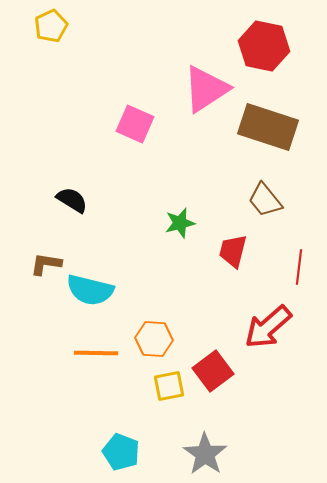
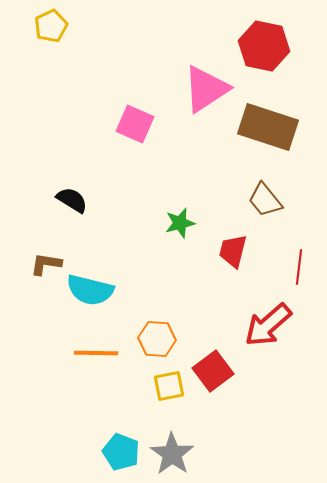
red arrow: moved 2 px up
orange hexagon: moved 3 px right
gray star: moved 33 px left
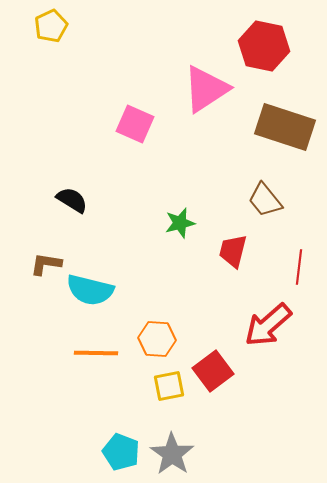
brown rectangle: moved 17 px right
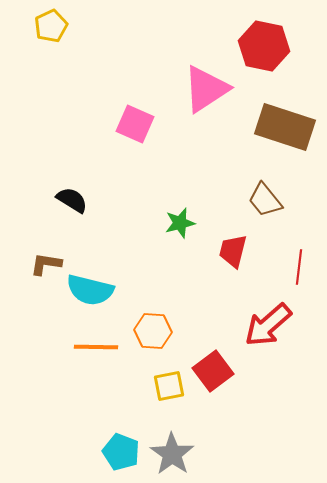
orange hexagon: moved 4 px left, 8 px up
orange line: moved 6 px up
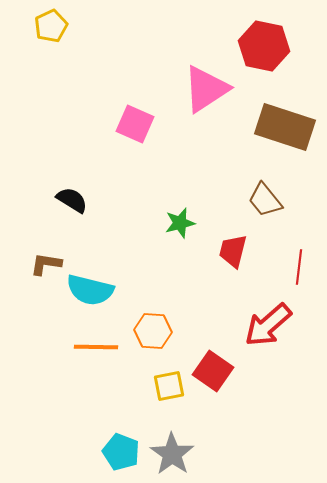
red square: rotated 18 degrees counterclockwise
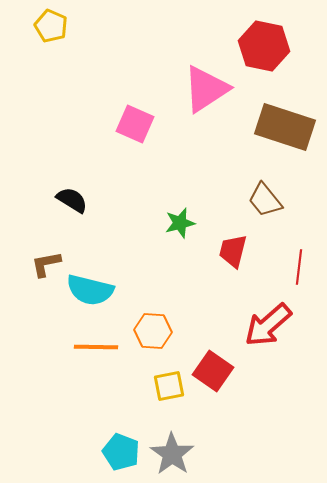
yellow pentagon: rotated 24 degrees counterclockwise
brown L-shape: rotated 20 degrees counterclockwise
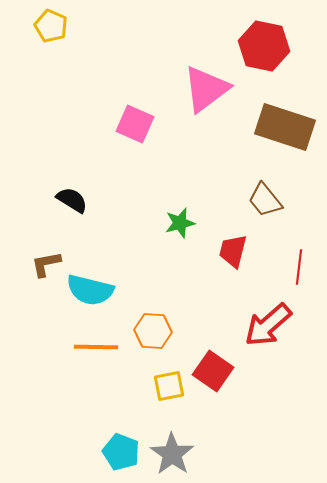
pink triangle: rotated 4 degrees counterclockwise
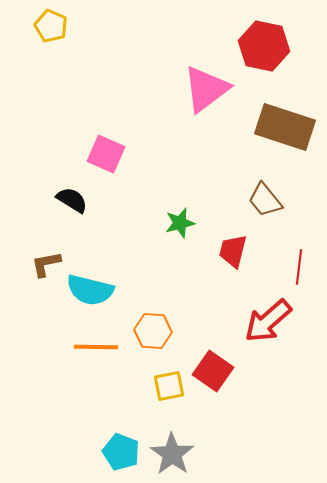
pink square: moved 29 px left, 30 px down
red arrow: moved 4 px up
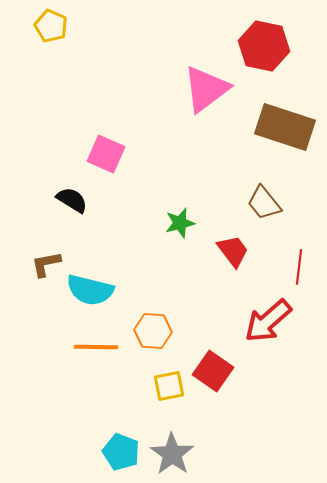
brown trapezoid: moved 1 px left, 3 px down
red trapezoid: rotated 129 degrees clockwise
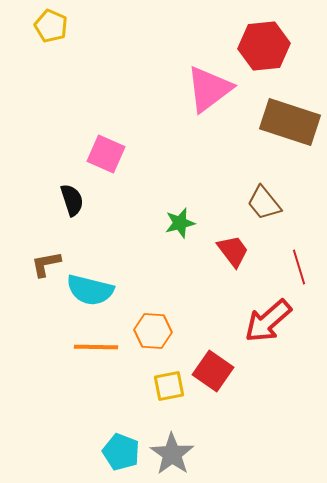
red hexagon: rotated 18 degrees counterclockwise
pink triangle: moved 3 px right
brown rectangle: moved 5 px right, 5 px up
black semicircle: rotated 40 degrees clockwise
red line: rotated 24 degrees counterclockwise
